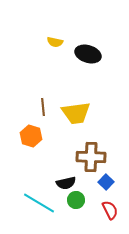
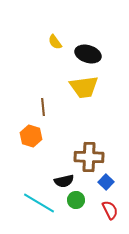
yellow semicircle: rotated 42 degrees clockwise
yellow trapezoid: moved 8 px right, 26 px up
brown cross: moved 2 px left
black semicircle: moved 2 px left, 2 px up
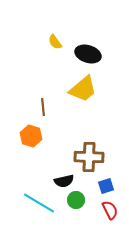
yellow trapezoid: moved 1 px left, 2 px down; rotated 32 degrees counterclockwise
blue square: moved 4 px down; rotated 28 degrees clockwise
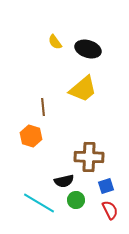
black ellipse: moved 5 px up
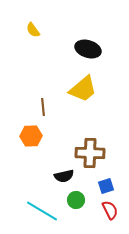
yellow semicircle: moved 22 px left, 12 px up
orange hexagon: rotated 20 degrees counterclockwise
brown cross: moved 1 px right, 4 px up
black semicircle: moved 5 px up
cyan line: moved 3 px right, 8 px down
